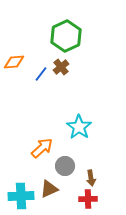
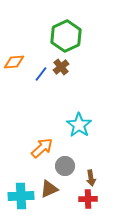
cyan star: moved 2 px up
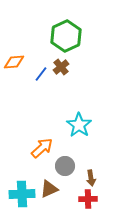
cyan cross: moved 1 px right, 2 px up
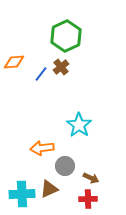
orange arrow: rotated 145 degrees counterclockwise
brown arrow: rotated 56 degrees counterclockwise
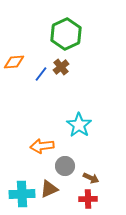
green hexagon: moved 2 px up
orange arrow: moved 2 px up
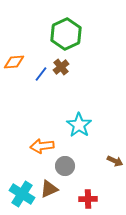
brown arrow: moved 24 px right, 17 px up
cyan cross: rotated 35 degrees clockwise
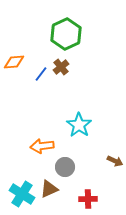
gray circle: moved 1 px down
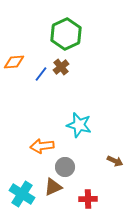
cyan star: rotated 20 degrees counterclockwise
brown triangle: moved 4 px right, 2 px up
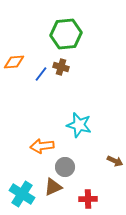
green hexagon: rotated 20 degrees clockwise
brown cross: rotated 35 degrees counterclockwise
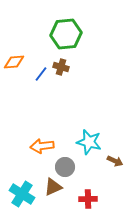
cyan star: moved 10 px right, 17 px down
